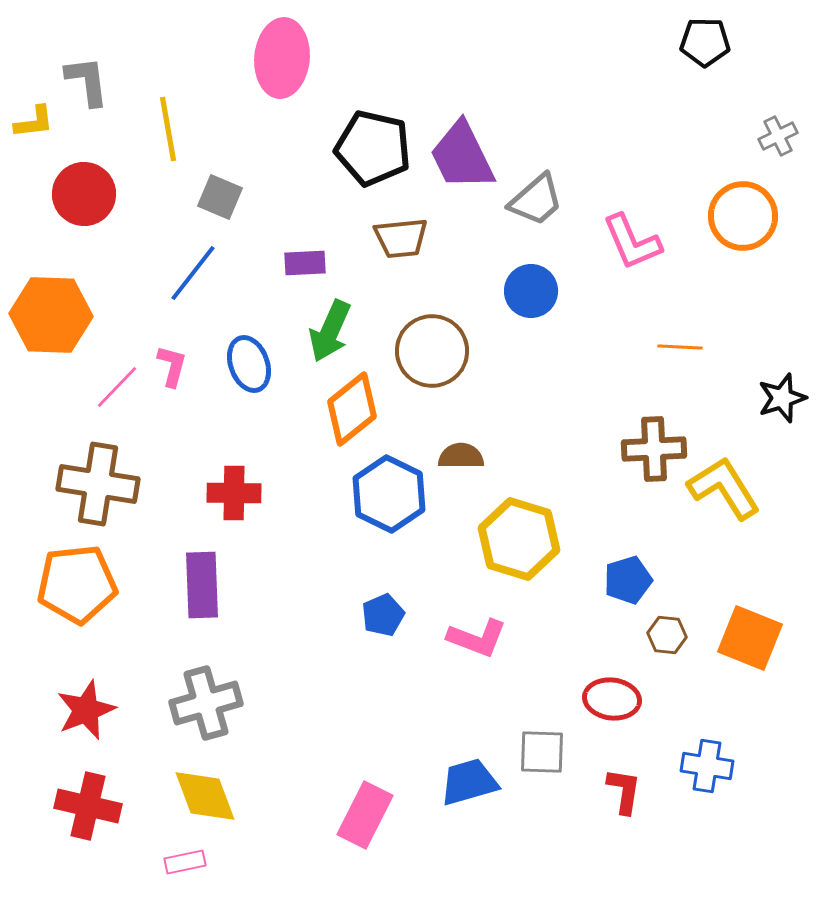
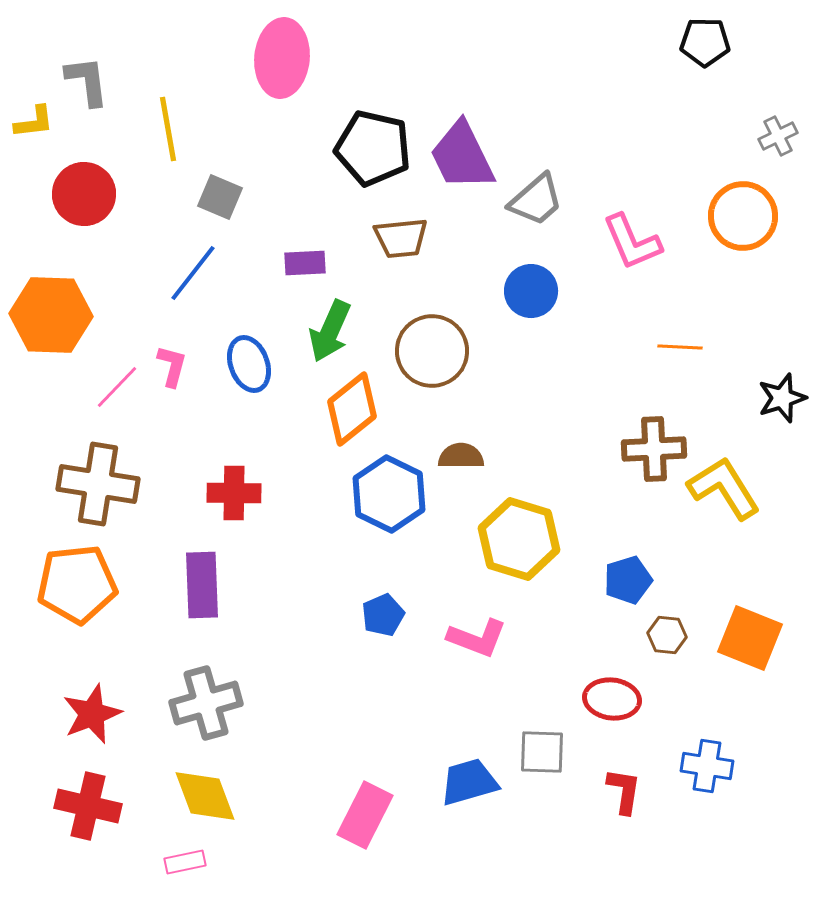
red star at (86, 710): moved 6 px right, 4 px down
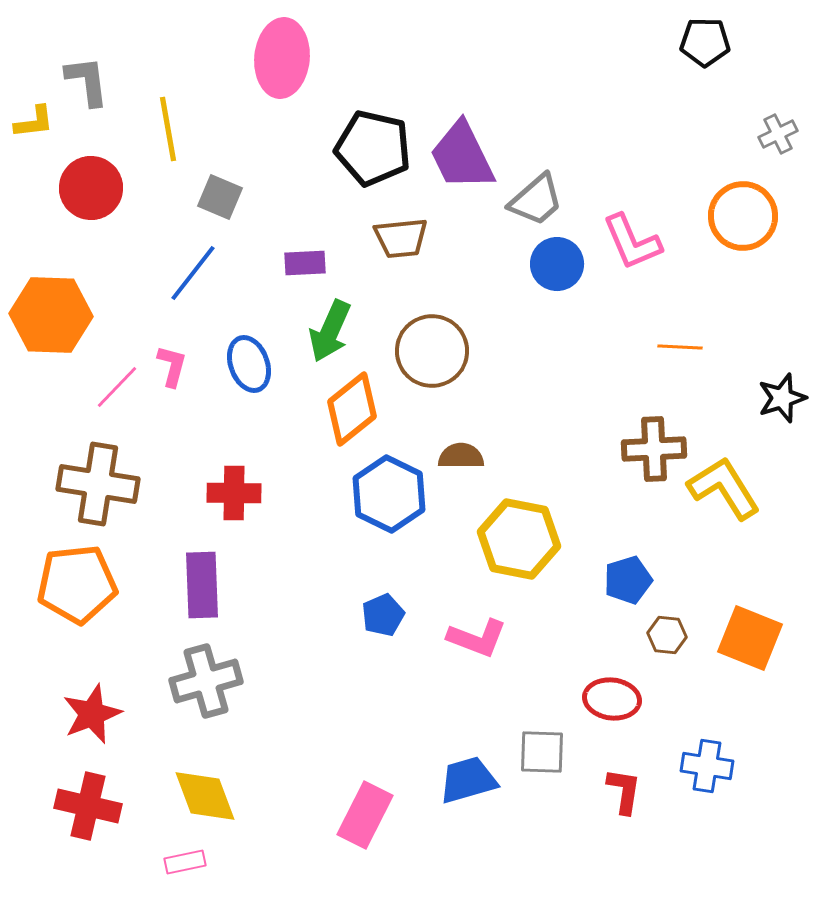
gray cross at (778, 136): moved 2 px up
red circle at (84, 194): moved 7 px right, 6 px up
blue circle at (531, 291): moved 26 px right, 27 px up
yellow hexagon at (519, 539): rotated 6 degrees counterclockwise
gray cross at (206, 703): moved 22 px up
blue trapezoid at (469, 782): moved 1 px left, 2 px up
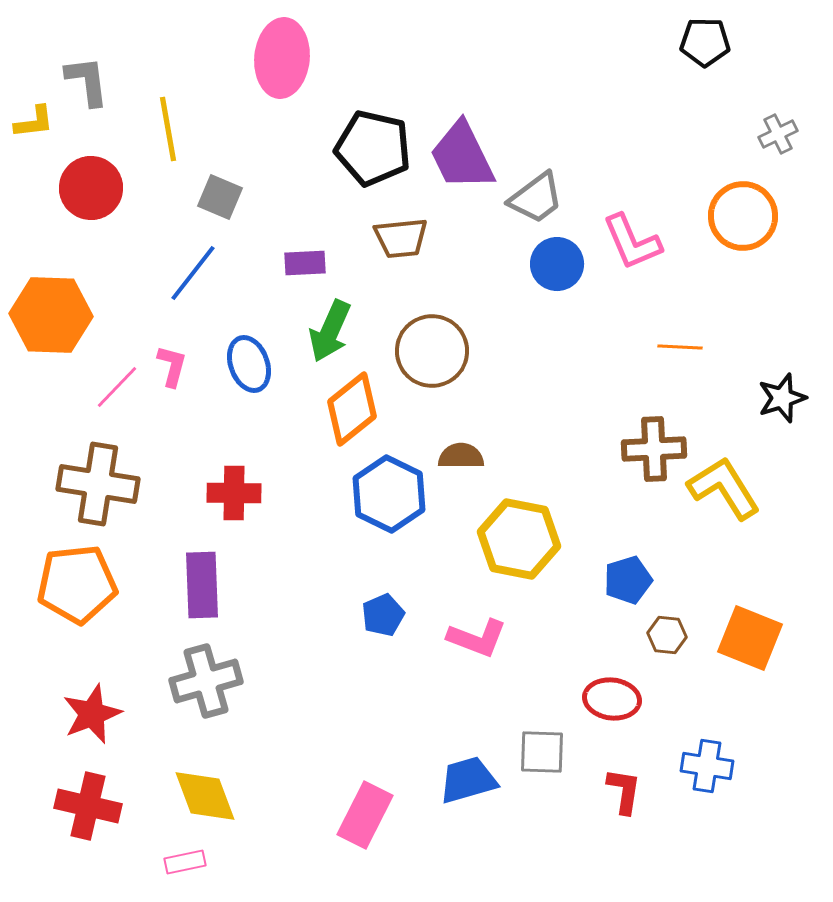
gray trapezoid at (536, 200): moved 2 px up; rotated 4 degrees clockwise
